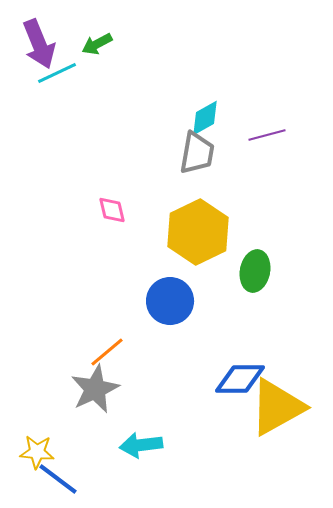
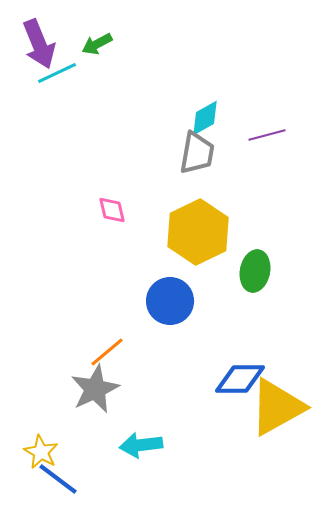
yellow star: moved 4 px right; rotated 24 degrees clockwise
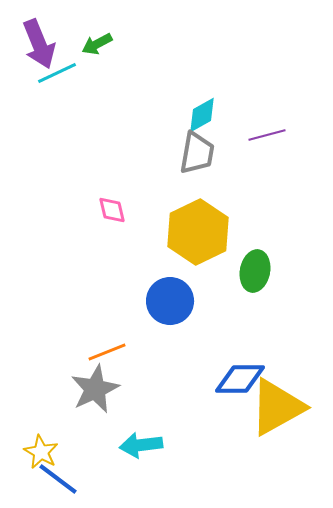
cyan diamond: moved 3 px left, 3 px up
orange line: rotated 18 degrees clockwise
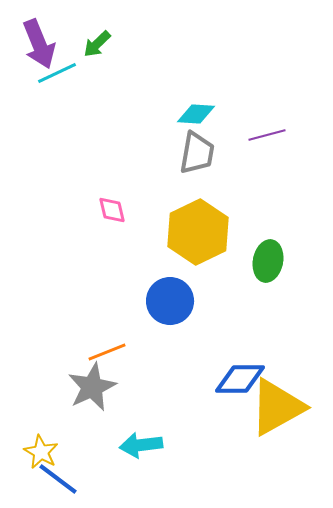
green arrow: rotated 16 degrees counterclockwise
cyan diamond: moved 6 px left, 1 px up; rotated 33 degrees clockwise
green ellipse: moved 13 px right, 10 px up
gray star: moved 3 px left, 2 px up
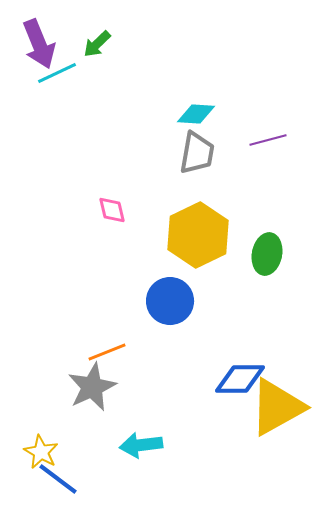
purple line: moved 1 px right, 5 px down
yellow hexagon: moved 3 px down
green ellipse: moved 1 px left, 7 px up
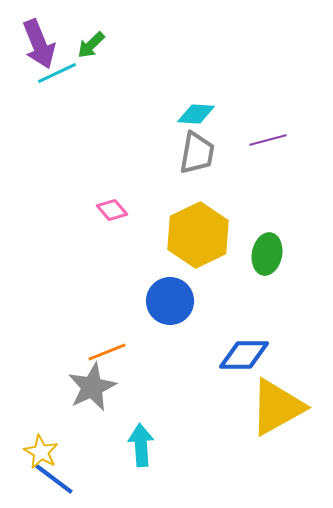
green arrow: moved 6 px left, 1 px down
pink diamond: rotated 28 degrees counterclockwise
blue diamond: moved 4 px right, 24 px up
cyan arrow: rotated 93 degrees clockwise
blue line: moved 4 px left
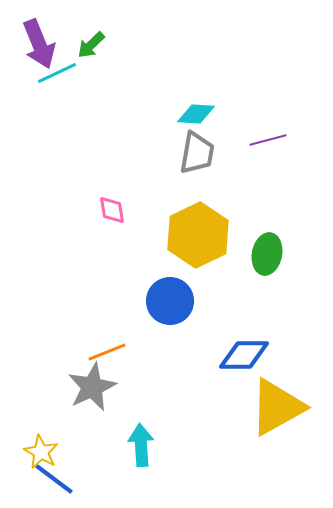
pink diamond: rotated 32 degrees clockwise
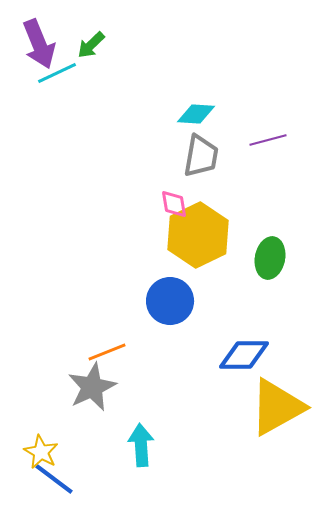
gray trapezoid: moved 4 px right, 3 px down
pink diamond: moved 62 px right, 6 px up
green ellipse: moved 3 px right, 4 px down
